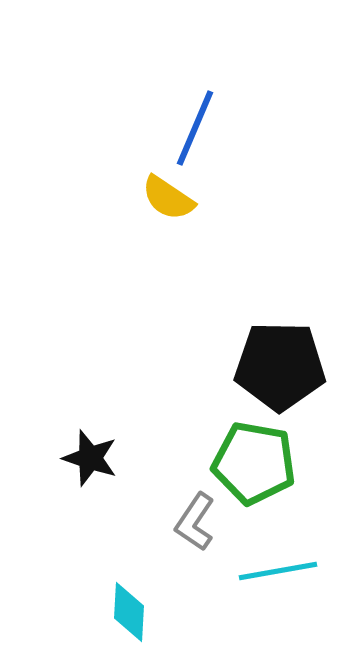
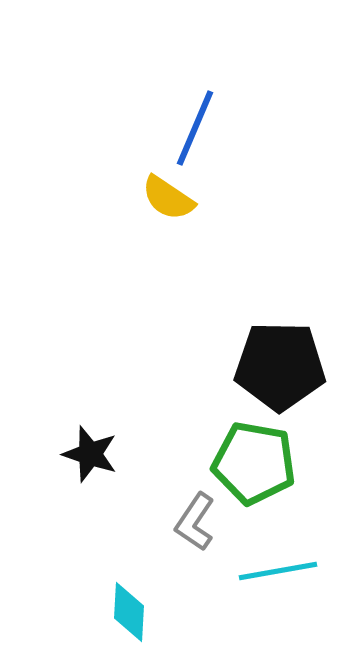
black star: moved 4 px up
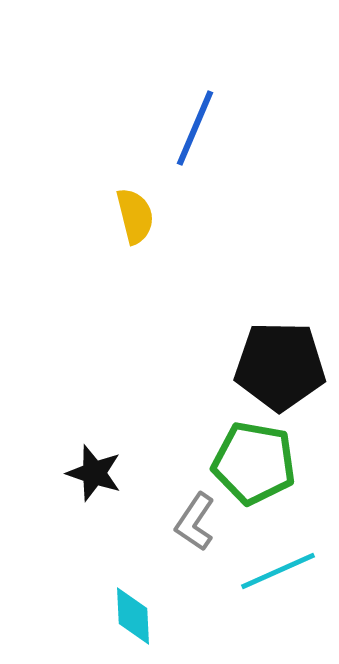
yellow semicircle: moved 33 px left, 18 px down; rotated 138 degrees counterclockwise
black star: moved 4 px right, 19 px down
cyan line: rotated 14 degrees counterclockwise
cyan diamond: moved 4 px right, 4 px down; rotated 6 degrees counterclockwise
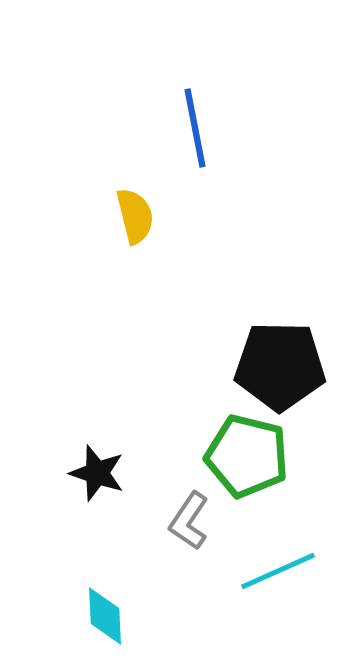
blue line: rotated 34 degrees counterclockwise
green pentagon: moved 7 px left, 7 px up; rotated 4 degrees clockwise
black star: moved 3 px right
gray L-shape: moved 6 px left, 1 px up
cyan diamond: moved 28 px left
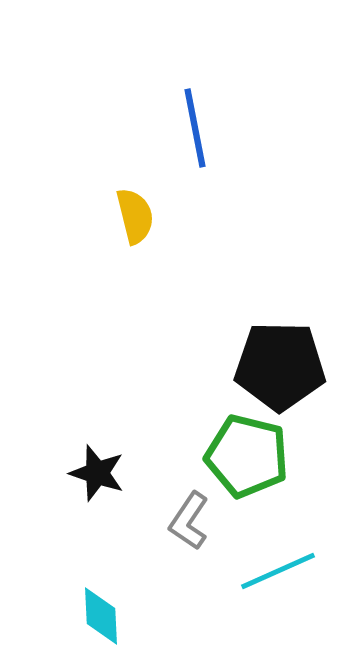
cyan diamond: moved 4 px left
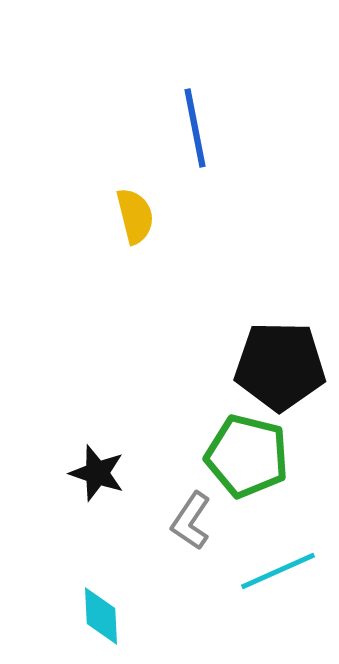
gray L-shape: moved 2 px right
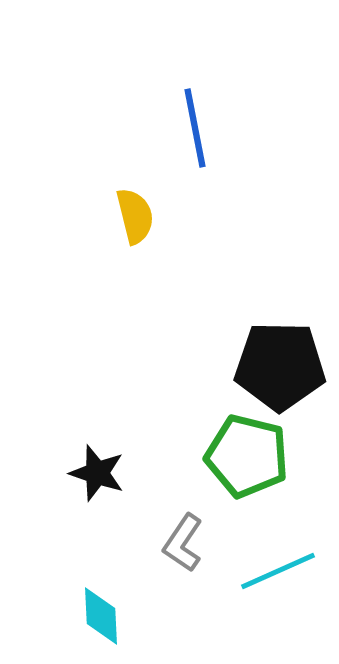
gray L-shape: moved 8 px left, 22 px down
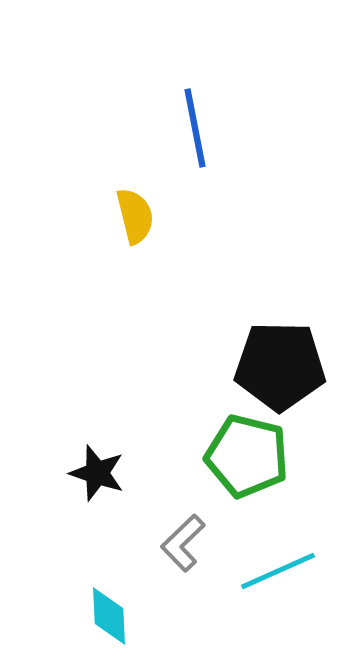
gray L-shape: rotated 12 degrees clockwise
cyan diamond: moved 8 px right
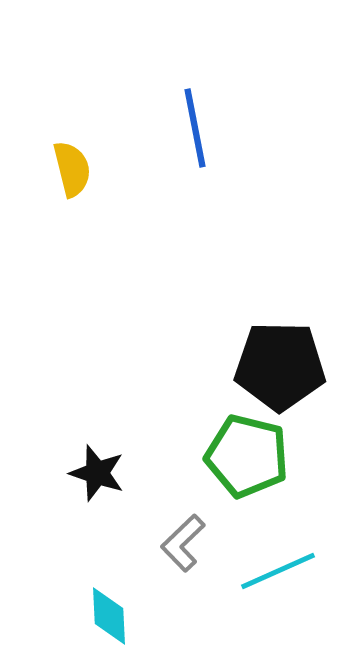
yellow semicircle: moved 63 px left, 47 px up
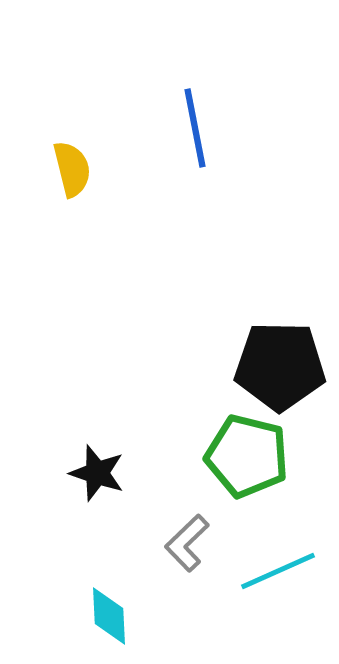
gray L-shape: moved 4 px right
